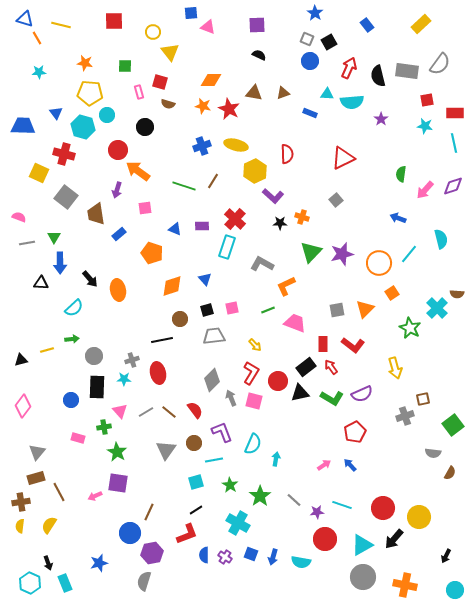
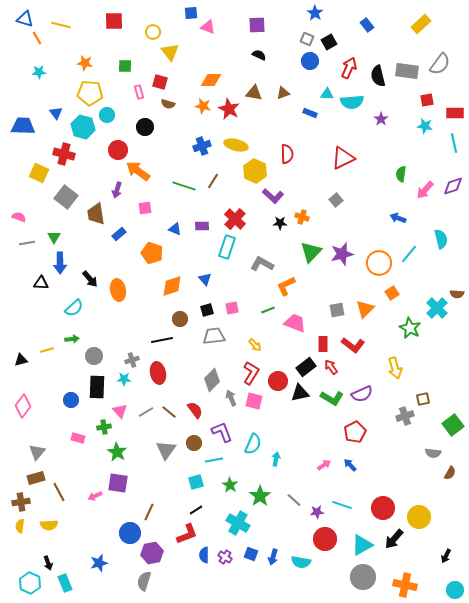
yellow hexagon at (255, 171): rotated 10 degrees counterclockwise
yellow semicircle at (49, 525): rotated 126 degrees counterclockwise
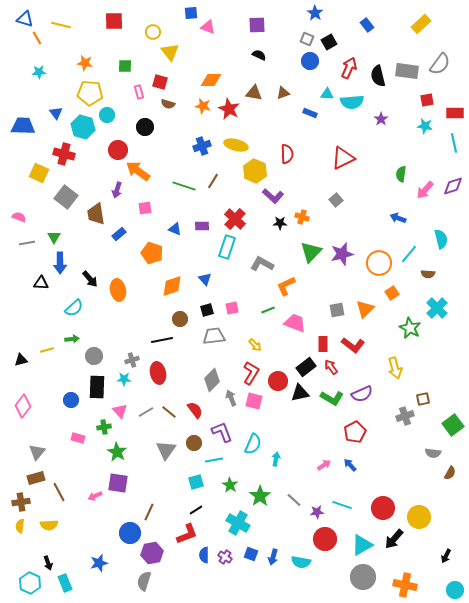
brown semicircle at (457, 294): moved 29 px left, 20 px up
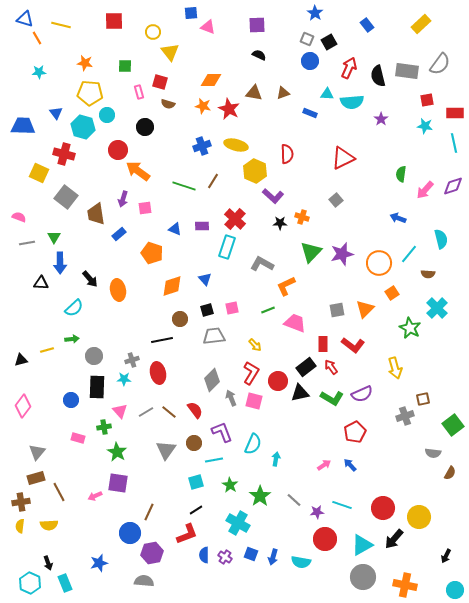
purple arrow at (117, 190): moved 6 px right, 9 px down
gray semicircle at (144, 581): rotated 78 degrees clockwise
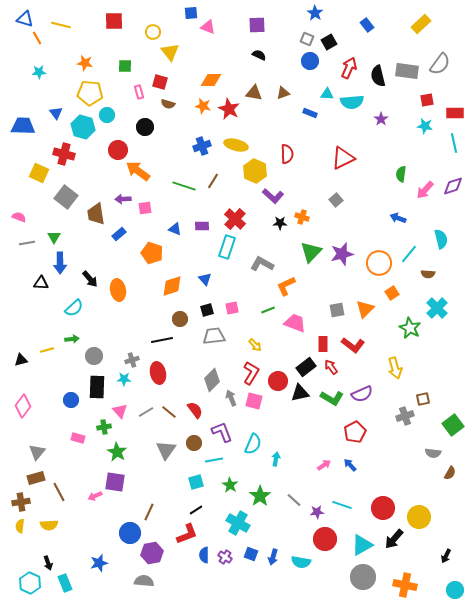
purple arrow at (123, 199): rotated 70 degrees clockwise
purple square at (118, 483): moved 3 px left, 1 px up
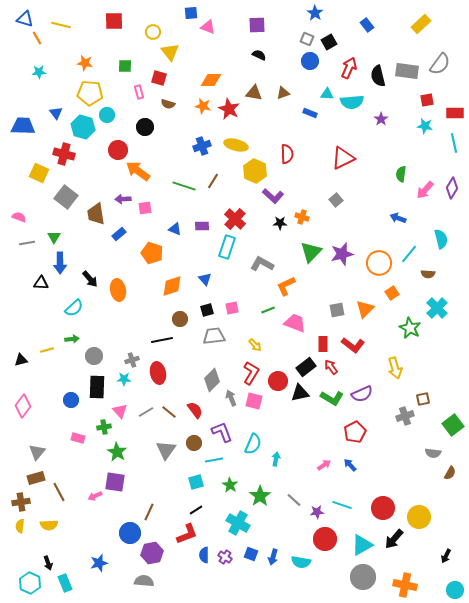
red square at (160, 82): moved 1 px left, 4 px up
purple diamond at (453, 186): moved 1 px left, 2 px down; rotated 40 degrees counterclockwise
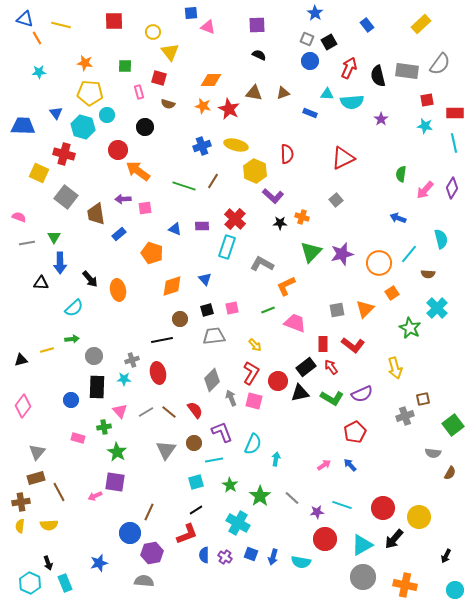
gray line at (294, 500): moved 2 px left, 2 px up
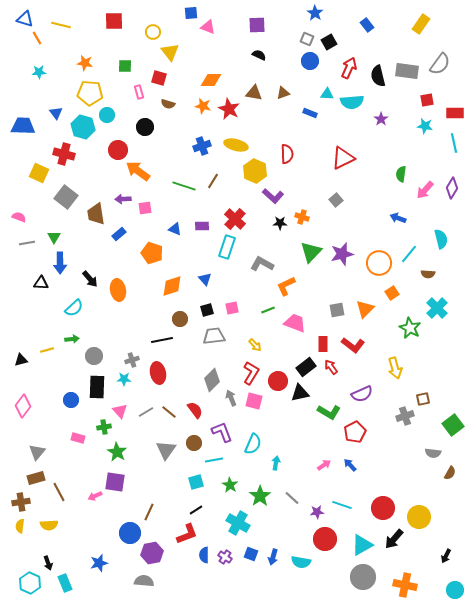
yellow rectangle at (421, 24): rotated 12 degrees counterclockwise
green L-shape at (332, 398): moved 3 px left, 14 px down
cyan arrow at (276, 459): moved 4 px down
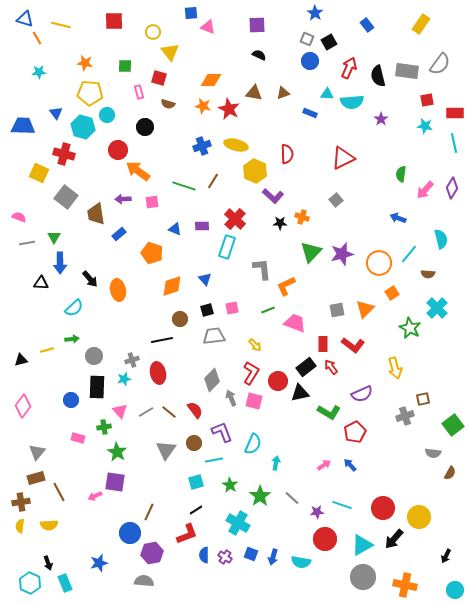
pink square at (145, 208): moved 7 px right, 6 px up
gray L-shape at (262, 264): moved 5 px down; rotated 55 degrees clockwise
cyan star at (124, 379): rotated 16 degrees counterclockwise
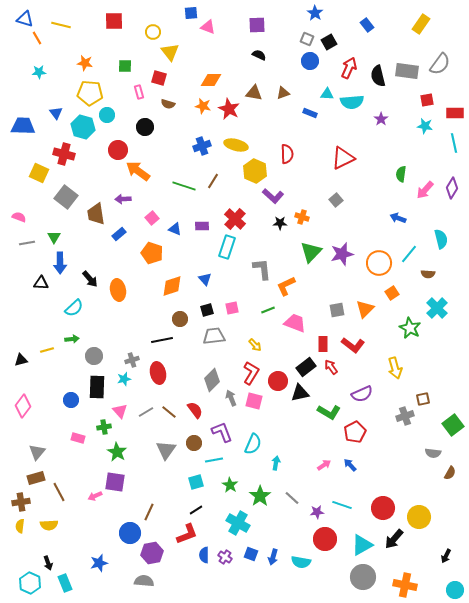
pink square at (152, 202): moved 16 px down; rotated 32 degrees counterclockwise
